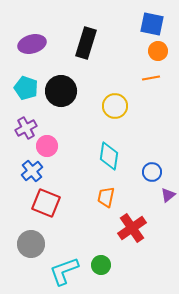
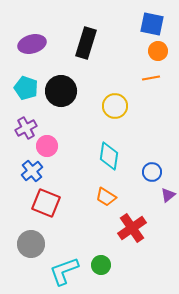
orange trapezoid: rotated 70 degrees counterclockwise
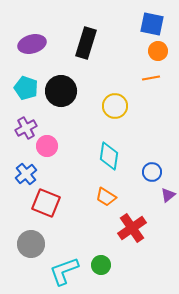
blue cross: moved 6 px left, 3 px down
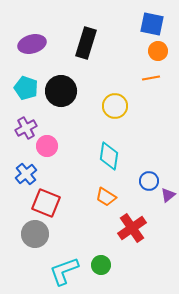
blue circle: moved 3 px left, 9 px down
gray circle: moved 4 px right, 10 px up
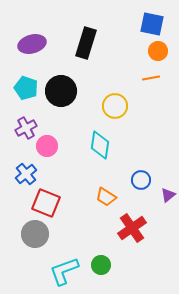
cyan diamond: moved 9 px left, 11 px up
blue circle: moved 8 px left, 1 px up
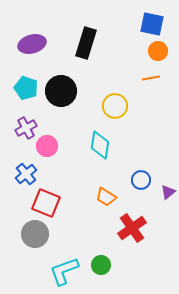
purple triangle: moved 3 px up
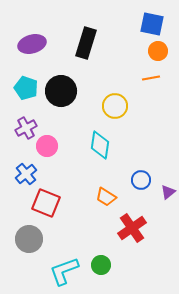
gray circle: moved 6 px left, 5 px down
